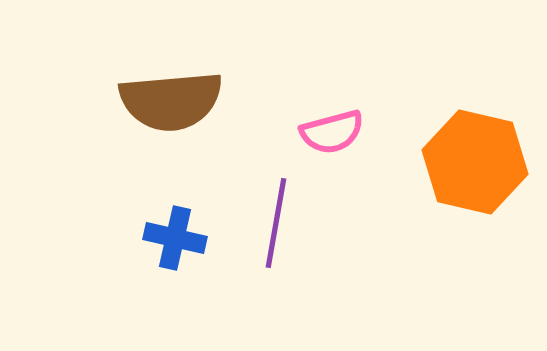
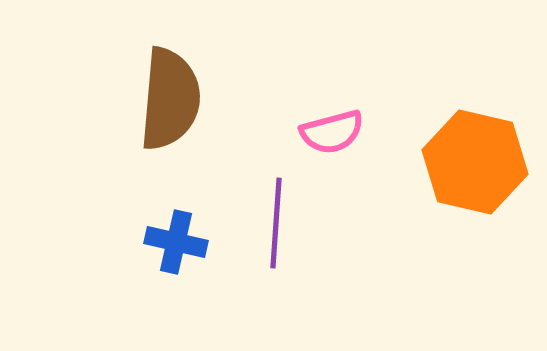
brown semicircle: moved 1 px left, 2 px up; rotated 80 degrees counterclockwise
purple line: rotated 6 degrees counterclockwise
blue cross: moved 1 px right, 4 px down
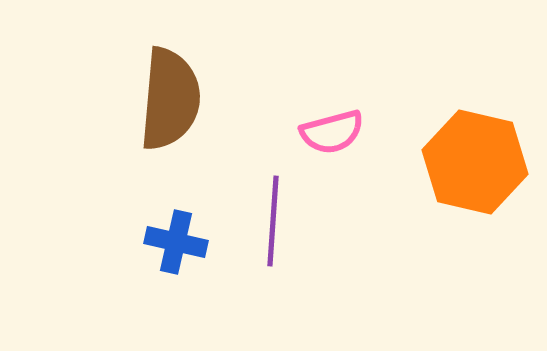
purple line: moved 3 px left, 2 px up
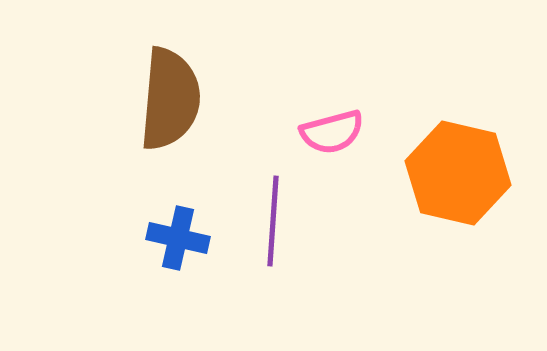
orange hexagon: moved 17 px left, 11 px down
blue cross: moved 2 px right, 4 px up
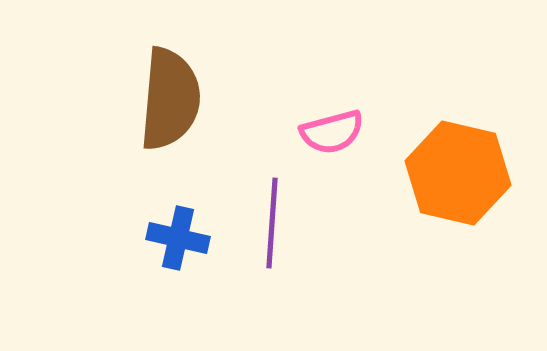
purple line: moved 1 px left, 2 px down
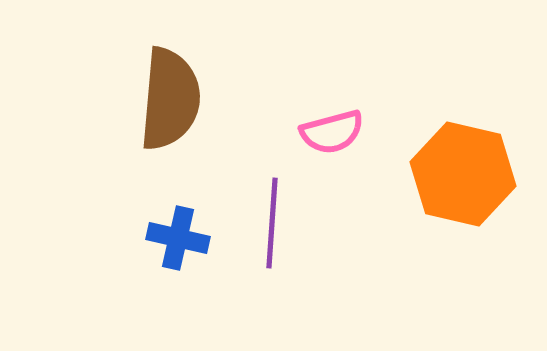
orange hexagon: moved 5 px right, 1 px down
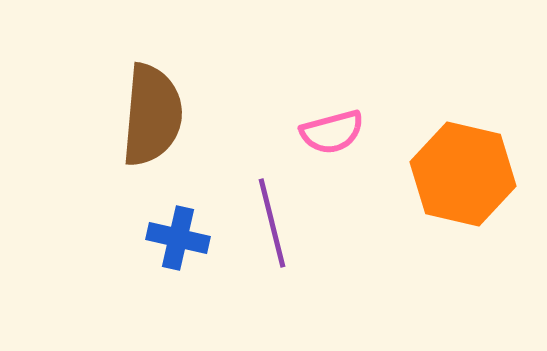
brown semicircle: moved 18 px left, 16 px down
purple line: rotated 18 degrees counterclockwise
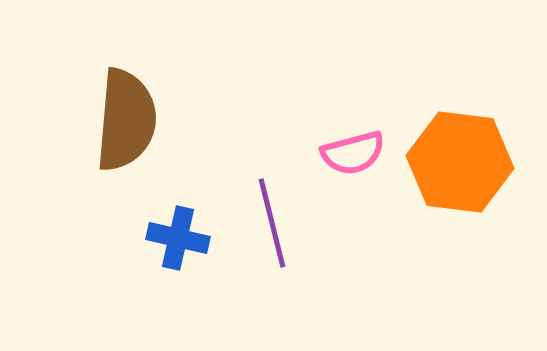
brown semicircle: moved 26 px left, 5 px down
pink semicircle: moved 21 px right, 21 px down
orange hexagon: moved 3 px left, 12 px up; rotated 6 degrees counterclockwise
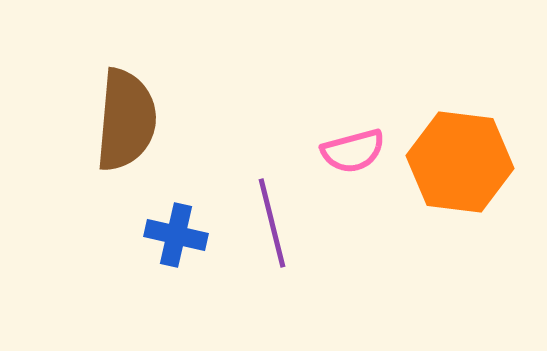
pink semicircle: moved 2 px up
blue cross: moved 2 px left, 3 px up
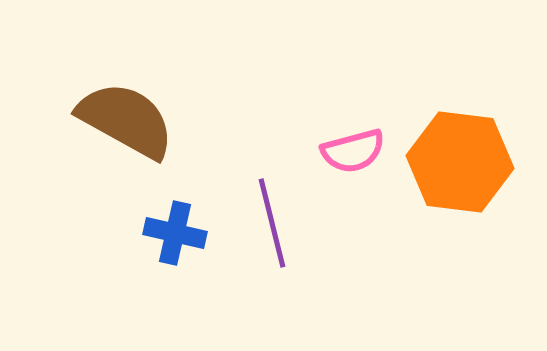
brown semicircle: rotated 66 degrees counterclockwise
blue cross: moved 1 px left, 2 px up
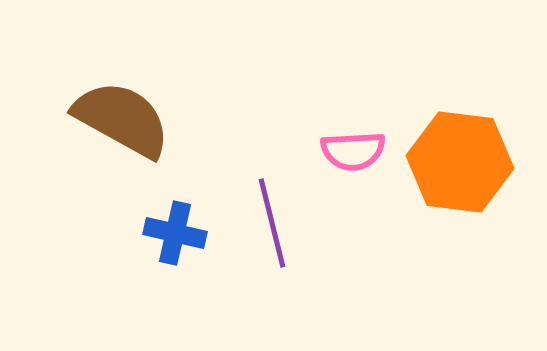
brown semicircle: moved 4 px left, 1 px up
pink semicircle: rotated 12 degrees clockwise
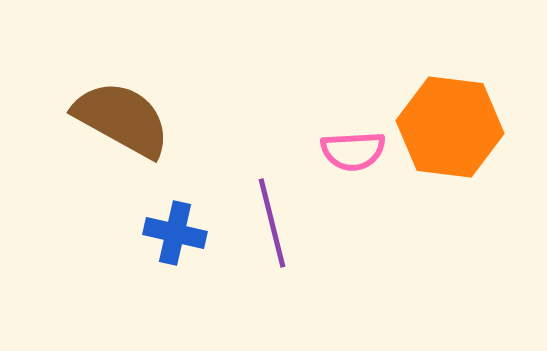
orange hexagon: moved 10 px left, 35 px up
